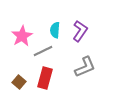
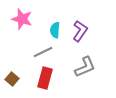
pink star: moved 17 px up; rotated 25 degrees counterclockwise
gray line: moved 1 px down
brown square: moved 7 px left, 3 px up
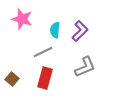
purple L-shape: rotated 10 degrees clockwise
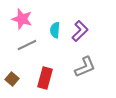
gray line: moved 16 px left, 7 px up
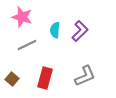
pink star: moved 2 px up
gray L-shape: moved 9 px down
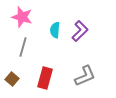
gray line: moved 4 px left, 2 px down; rotated 48 degrees counterclockwise
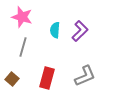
red rectangle: moved 2 px right
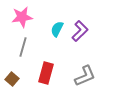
pink star: rotated 25 degrees counterclockwise
cyan semicircle: moved 2 px right, 1 px up; rotated 21 degrees clockwise
red rectangle: moved 1 px left, 5 px up
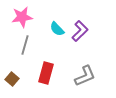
cyan semicircle: rotated 70 degrees counterclockwise
gray line: moved 2 px right, 2 px up
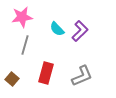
gray L-shape: moved 3 px left
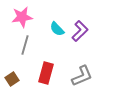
brown square: rotated 16 degrees clockwise
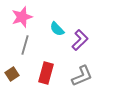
pink star: rotated 10 degrees counterclockwise
purple L-shape: moved 9 px down
brown square: moved 5 px up
